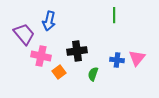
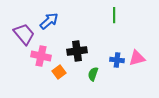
blue arrow: rotated 144 degrees counterclockwise
pink triangle: rotated 36 degrees clockwise
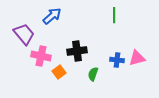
blue arrow: moved 3 px right, 5 px up
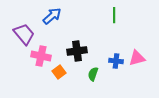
blue cross: moved 1 px left, 1 px down
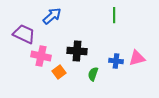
purple trapezoid: rotated 25 degrees counterclockwise
black cross: rotated 12 degrees clockwise
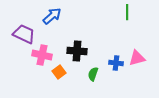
green line: moved 13 px right, 3 px up
pink cross: moved 1 px right, 1 px up
blue cross: moved 2 px down
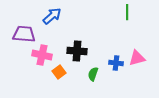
purple trapezoid: rotated 20 degrees counterclockwise
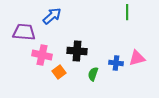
purple trapezoid: moved 2 px up
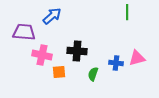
orange square: rotated 32 degrees clockwise
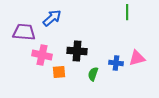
blue arrow: moved 2 px down
